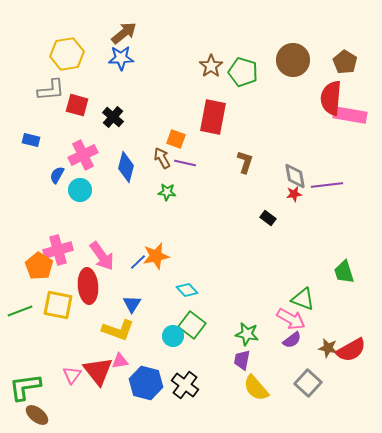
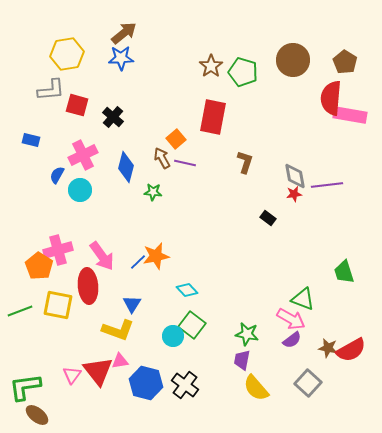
orange square at (176, 139): rotated 30 degrees clockwise
green star at (167, 192): moved 14 px left
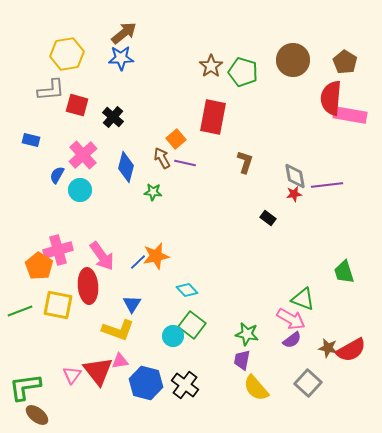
pink cross at (83, 155): rotated 16 degrees counterclockwise
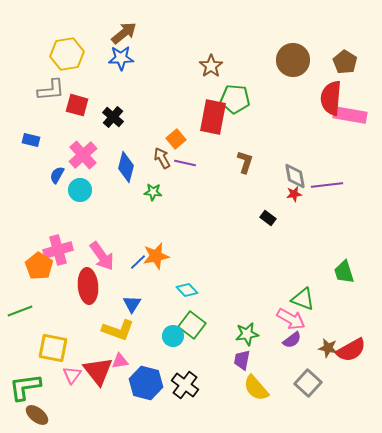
green pentagon at (243, 72): moved 8 px left, 27 px down; rotated 12 degrees counterclockwise
yellow square at (58, 305): moved 5 px left, 43 px down
green star at (247, 334): rotated 20 degrees counterclockwise
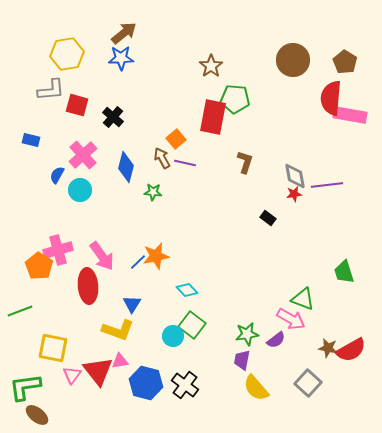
purple semicircle at (292, 340): moved 16 px left
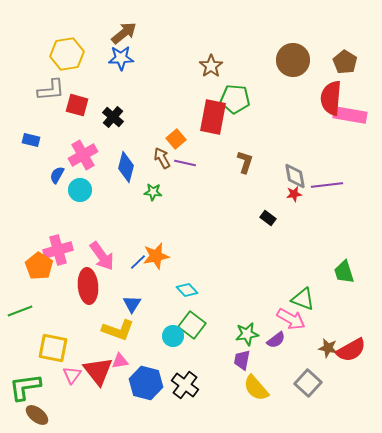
pink cross at (83, 155): rotated 12 degrees clockwise
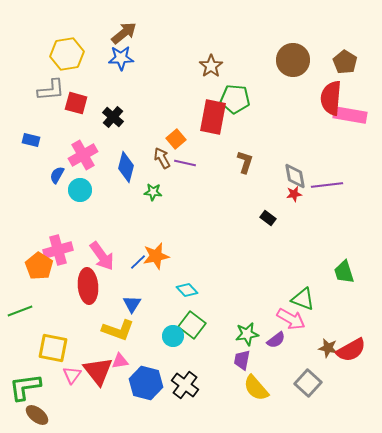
red square at (77, 105): moved 1 px left, 2 px up
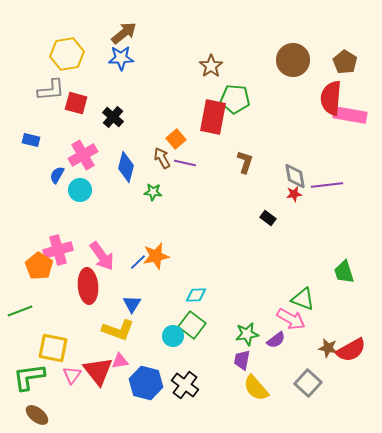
cyan diamond at (187, 290): moved 9 px right, 5 px down; rotated 50 degrees counterclockwise
green L-shape at (25, 387): moved 4 px right, 10 px up
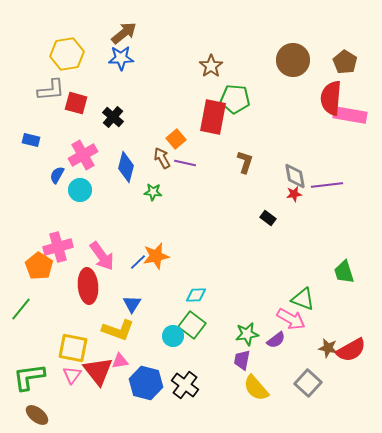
pink cross at (58, 250): moved 3 px up
green line at (20, 311): moved 1 px right, 2 px up; rotated 30 degrees counterclockwise
yellow square at (53, 348): moved 20 px right
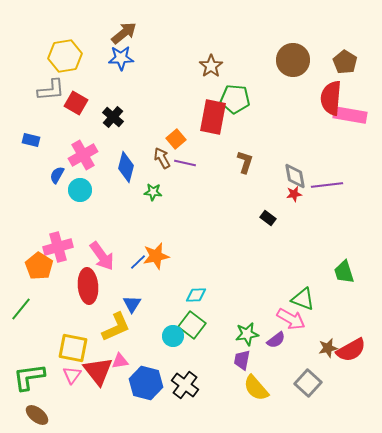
yellow hexagon at (67, 54): moved 2 px left, 2 px down
red square at (76, 103): rotated 15 degrees clockwise
yellow L-shape at (118, 330): moved 2 px left, 3 px up; rotated 44 degrees counterclockwise
brown star at (328, 348): rotated 24 degrees counterclockwise
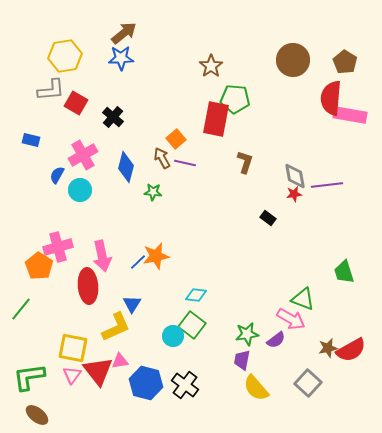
red rectangle at (213, 117): moved 3 px right, 2 px down
pink arrow at (102, 256): rotated 24 degrees clockwise
cyan diamond at (196, 295): rotated 10 degrees clockwise
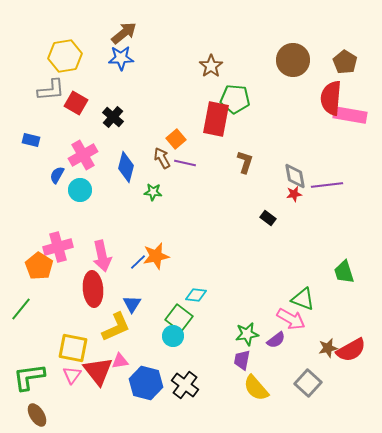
red ellipse at (88, 286): moved 5 px right, 3 px down
green square at (192, 325): moved 13 px left, 7 px up
brown ellipse at (37, 415): rotated 20 degrees clockwise
